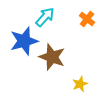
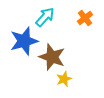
orange cross: moved 2 px left, 1 px up; rotated 14 degrees clockwise
yellow star: moved 16 px left, 5 px up
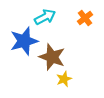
cyan arrow: rotated 20 degrees clockwise
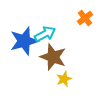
cyan arrow: moved 17 px down
brown star: moved 1 px right
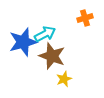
orange cross: rotated 21 degrees clockwise
blue star: moved 1 px left, 1 px down
brown star: moved 1 px left, 1 px up
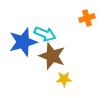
orange cross: moved 2 px right
cyan arrow: rotated 50 degrees clockwise
yellow star: rotated 21 degrees clockwise
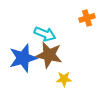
blue star: moved 16 px down
brown star: moved 3 px left, 1 px up; rotated 8 degrees counterclockwise
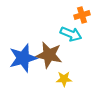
orange cross: moved 5 px left, 3 px up
cyan arrow: moved 26 px right
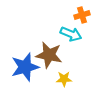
blue star: moved 2 px right, 9 px down
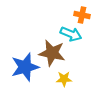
orange cross: rotated 28 degrees clockwise
brown star: moved 3 px right, 2 px up
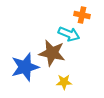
cyan arrow: moved 2 px left
yellow star: moved 3 px down
